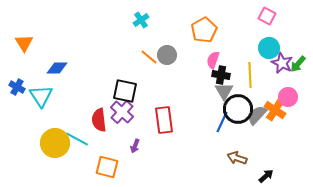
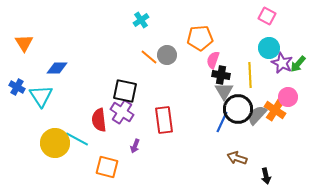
orange pentagon: moved 4 px left, 8 px down; rotated 25 degrees clockwise
purple cross: rotated 10 degrees counterclockwise
black arrow: rotated 119 degrees clockwise
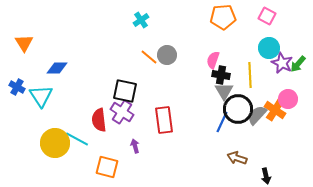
orange pentagon: moved 23 px right, 21 px up
pink circle: moved 2 px down
purple arrow: rotated 144 degrees clockwise
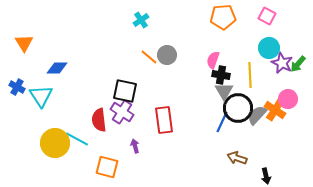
black circle: moved 1 px up
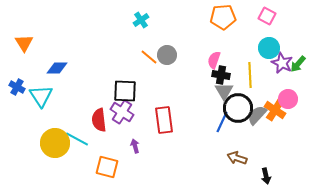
pink semicircle: moved 1 px right
black square: rotated 10 degrees counterclockwise
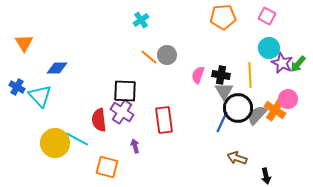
pink semicircle: moved 16 px left, 15 px down
cyan triangle: moved 1 px left; rotated 10 degrees counterclockwise
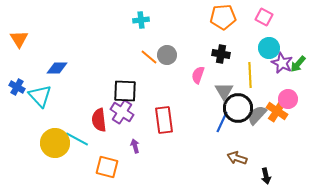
pink square: moved 3 px left, 1 px down
cyan cross: rotated 28 degrees clockwise
orange triangle: moved 5 px left, 4 px up
black cross: moved 21 px up
orange cross: moved 2 px right, 1 px down
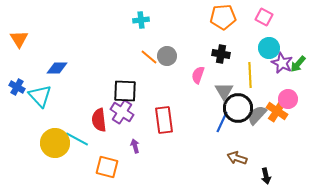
gray circle: moved 1 px down
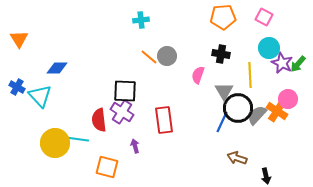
cyan line: rotated 20 degrees counterclockwise
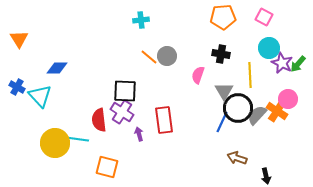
purple arrow: moved 4 px right, 12 px up
